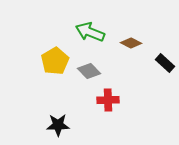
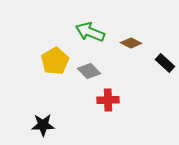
black star: moved 15 px left
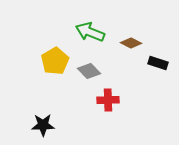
black rectangle: moved 7 px left; rotated 24 degrees counterclockwise
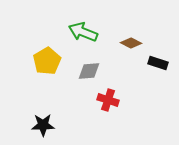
green arrow: moved 7 px left
yellow pentagon: moved 8 px left
gray diamond: rotated 50 degrees counterclockwise
red cross: rotated 20 degrees clockwise
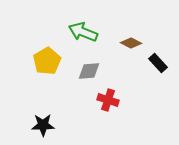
black rectangle: rotated 30 degrees clockwise
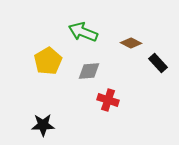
yellow pentagon: moved 1 px right
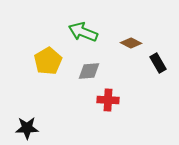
black rectangle: rotated 12 degrees clockwise
red cross: rotated 15 degrees counterclockwise
black star: moved 16 px left, 3 px down
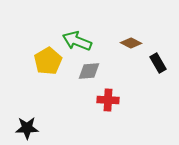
green arrow: moved 6 px left, 9 px down
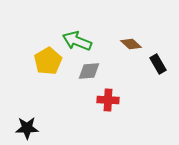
brown diamond: moved 1 px down; rotated 15 degrees clockwise
black rectangle: moved 1 px down
